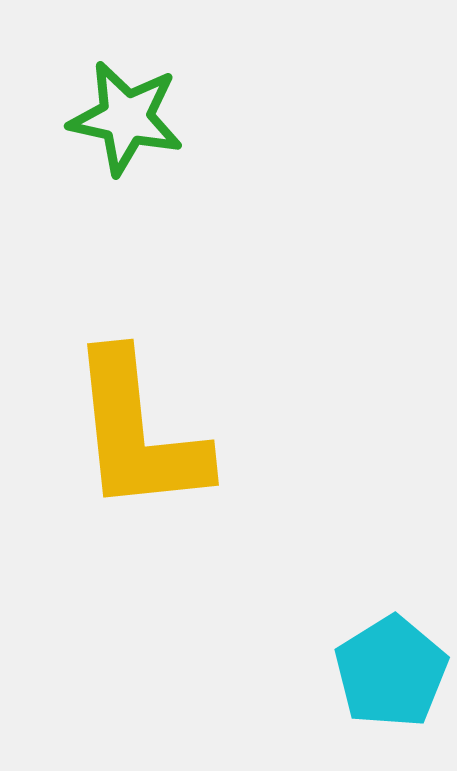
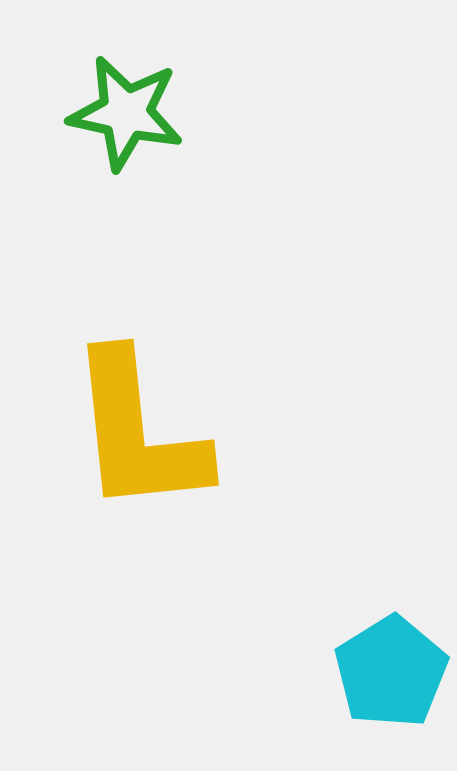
green star: moved 5 px up
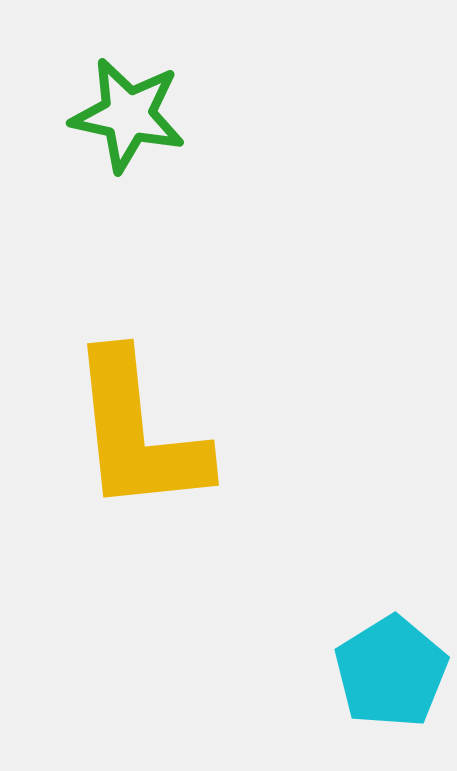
green star: moved 2 px right, 2 px down
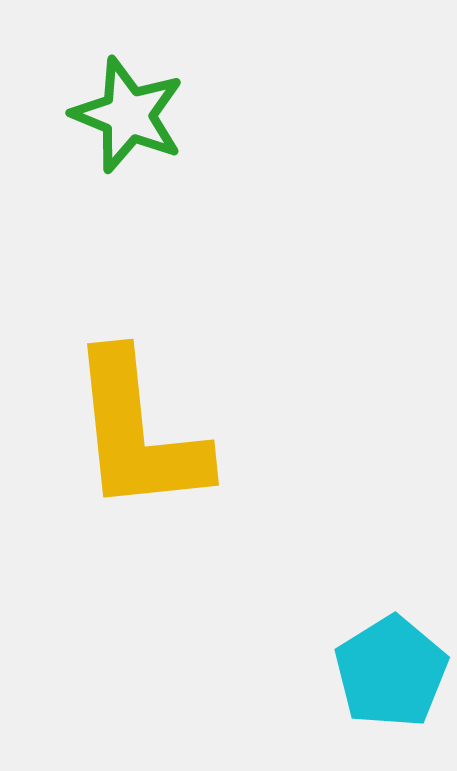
green star: rotated 10 degrees clockwise
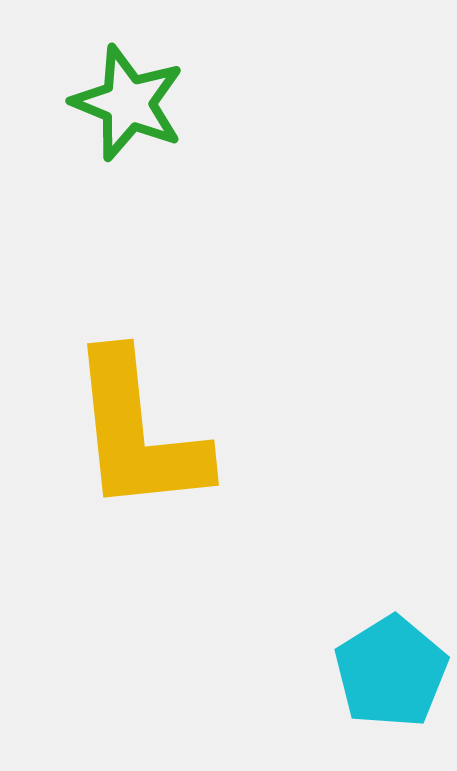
green star: moved 12 px up
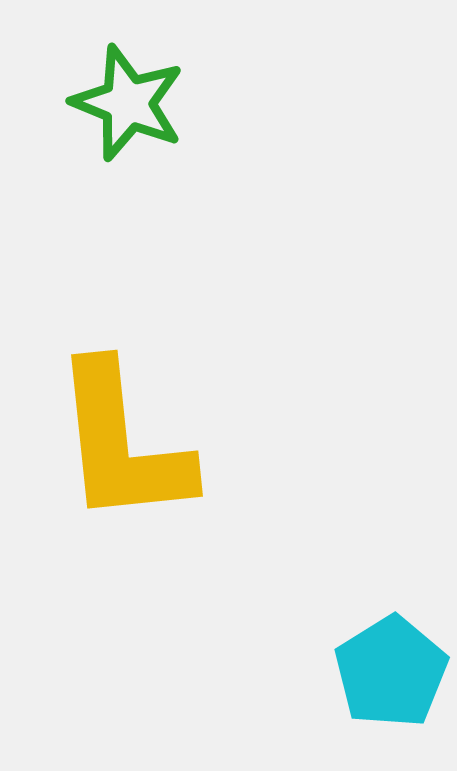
yellow L-shape: moved 16 px left, 11 px down
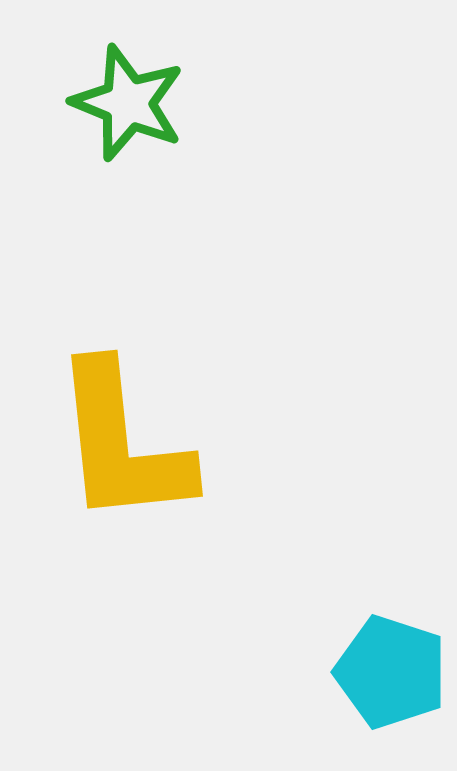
cyan pentagon: rotated 22 degrees counterclockwise
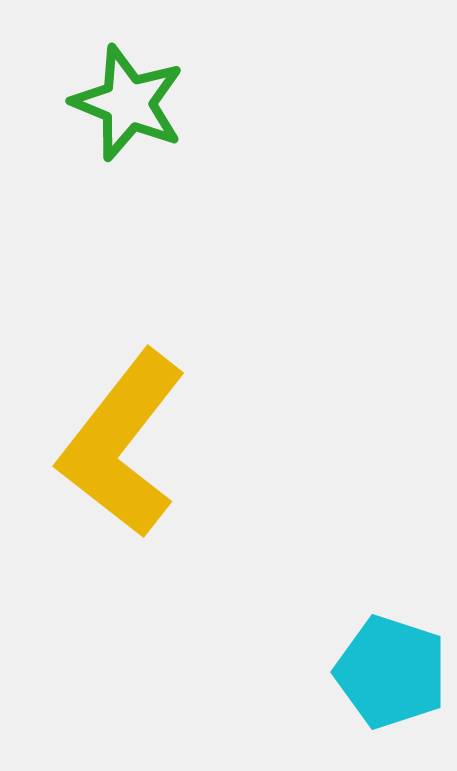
yellow L-shape: rotated 44 degrees clockwise
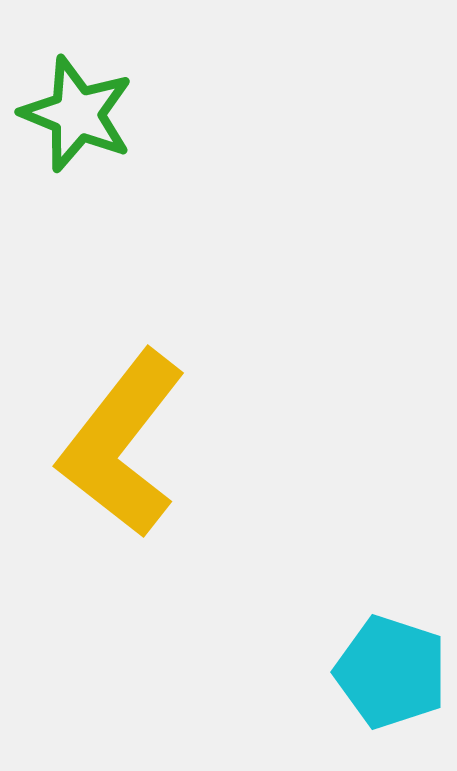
green star: moved 51 px left, 11 px down
